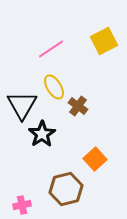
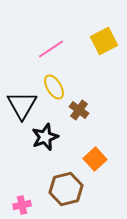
brown cross: moved 1 px right, 4 px down
black star: moved 3 px right, 3 px down; rotated 12 degrees clockwise
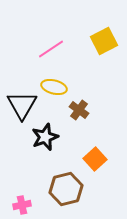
yellow ellipse: rotated 45 degrees counterclockwise
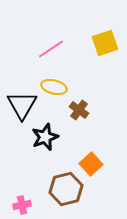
yellow square: moved 1 px right, 2 px down; rotated 8 degrees clockwise
orange square: moved 4 px left, 5 px down
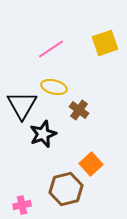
black star: moved 2 px left, 3 px up
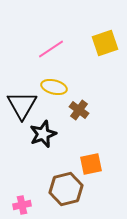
orange square: rotated 30 degrees clockwise
